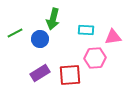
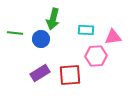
green line: rotated 35 degrees clockwise
blue circle: moved 1 px right
pink hexagon: moved 1 px right, 2 px up
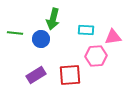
purple rectangle: moved 4 px left, 2 px down
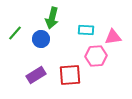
green arrow: moved 1 px left, 1 px up
green line: rotated 56 degrees counterclockwise
